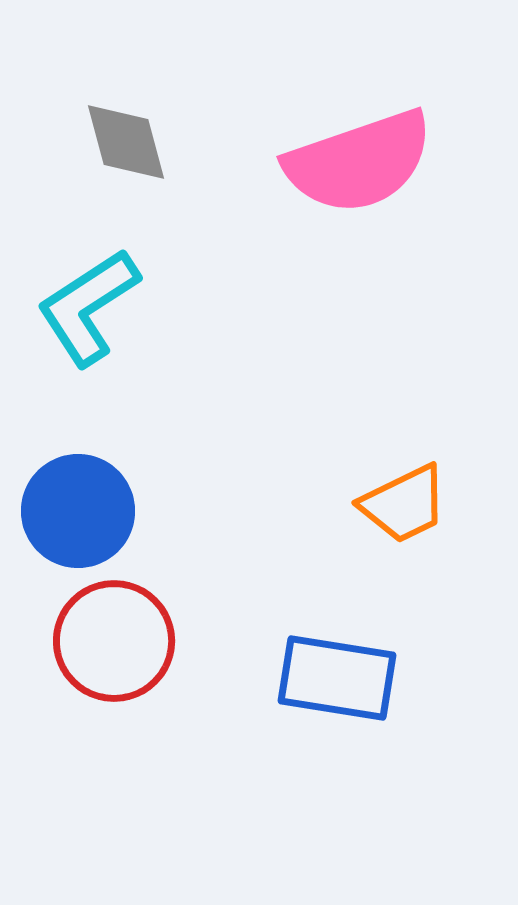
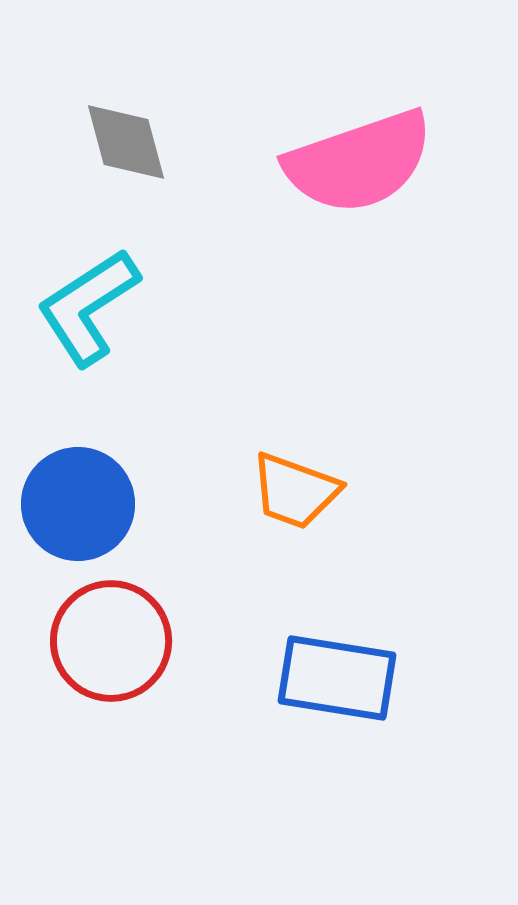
orange trapezoid: moved 109 px left, 13 px up; rotated 46 degrees clockwise
blue circle: moved 7 px up
red circle: moved 3 px left
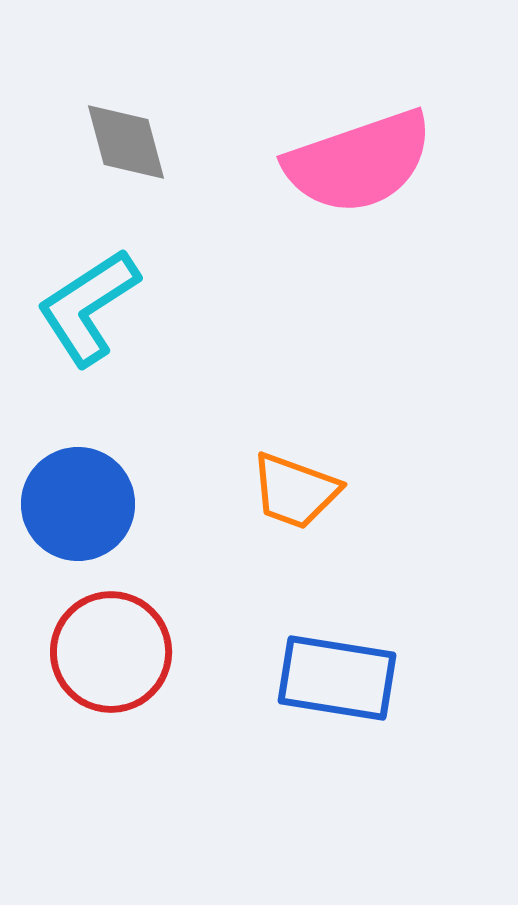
red circle: moved 11 px down
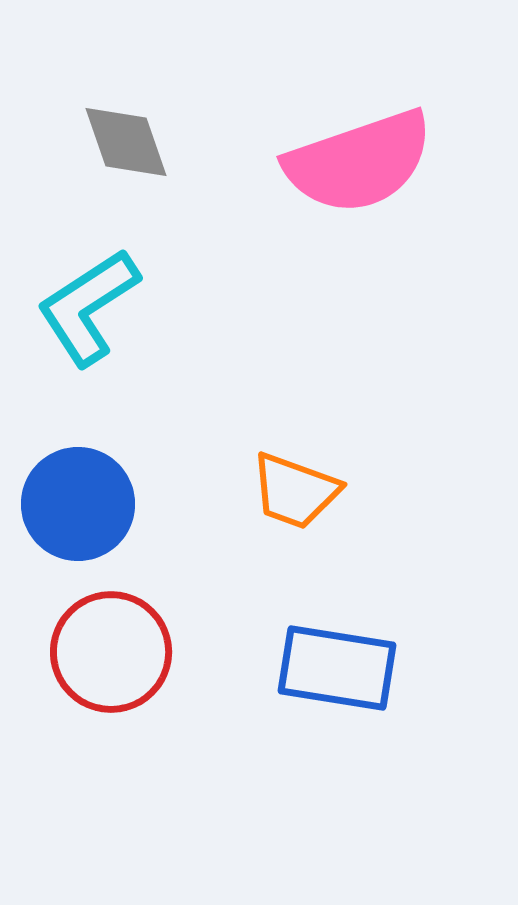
gray diamond: rotated 4 degrees counterclockwise
blue rectangle: moved 10 px up
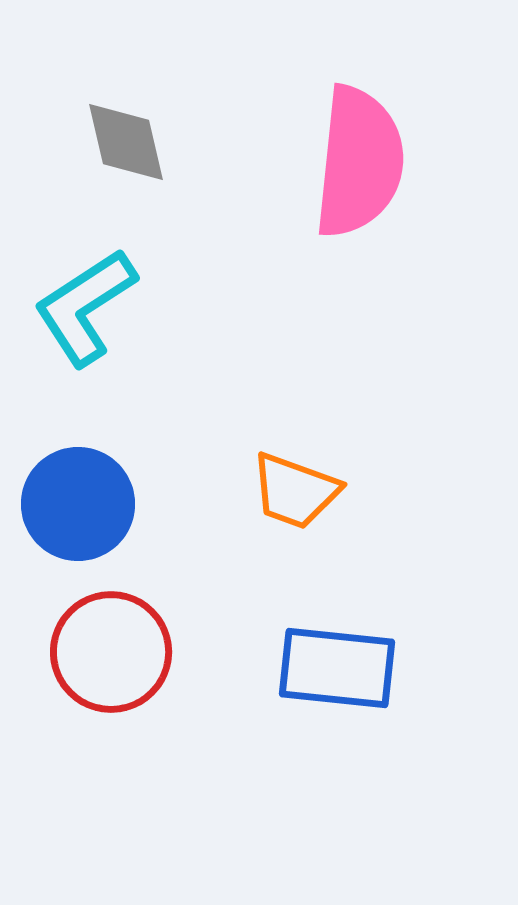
gray diamond: rotated 6 degrees clockwise
pink semicircle: rotated 65 degrees counterclockwise
cyan L-shape: moved 3 px left
blue rectangle: rotated 3 degrees counterclockwise
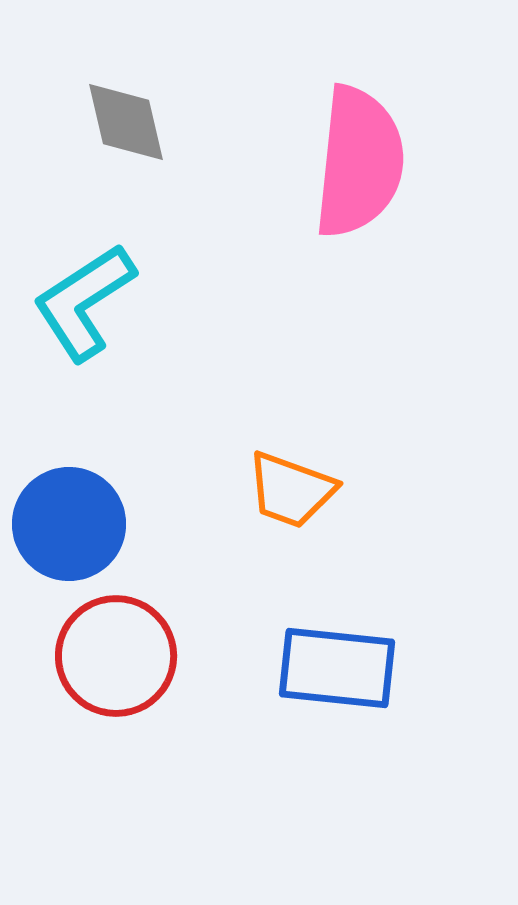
gray diamond: moved 20 px up
cyan L-shape: moved 1 px left, 5 px up
orange trapezoid: moved 4 px left, 1 px up
blue circle: moved 9 px left, 20 px down
red circle: moved 5 px right, 4 px down
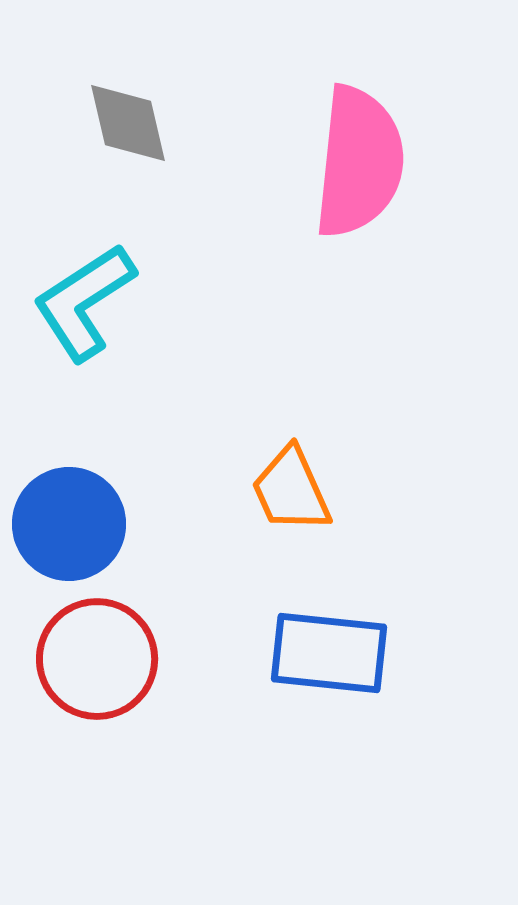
gray diamond: moved 2 px right, 1 px down
orange trapezoid: rotated 46 degrees clockwise
red circle: moved 19 px left, 3 px down
blue rectangle: moved 8 px left, 15 px up
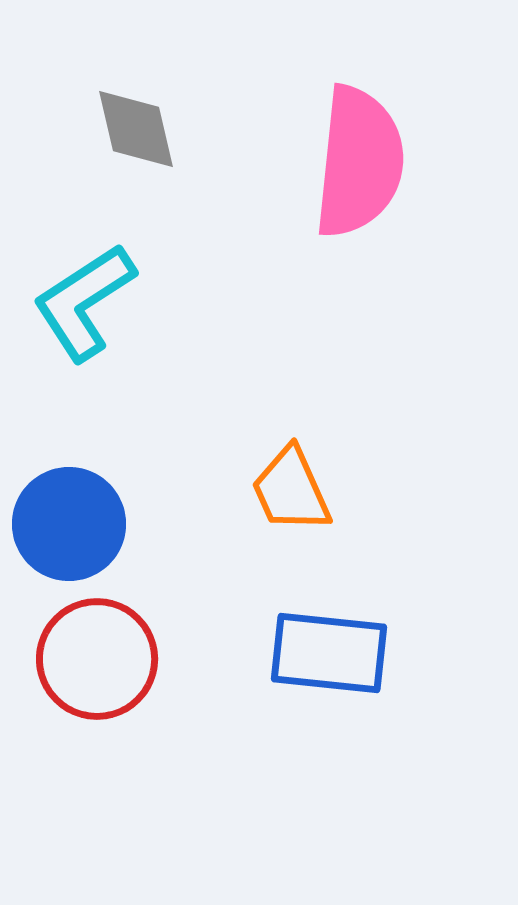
gray diamond: moved 8 px right, 6 px down
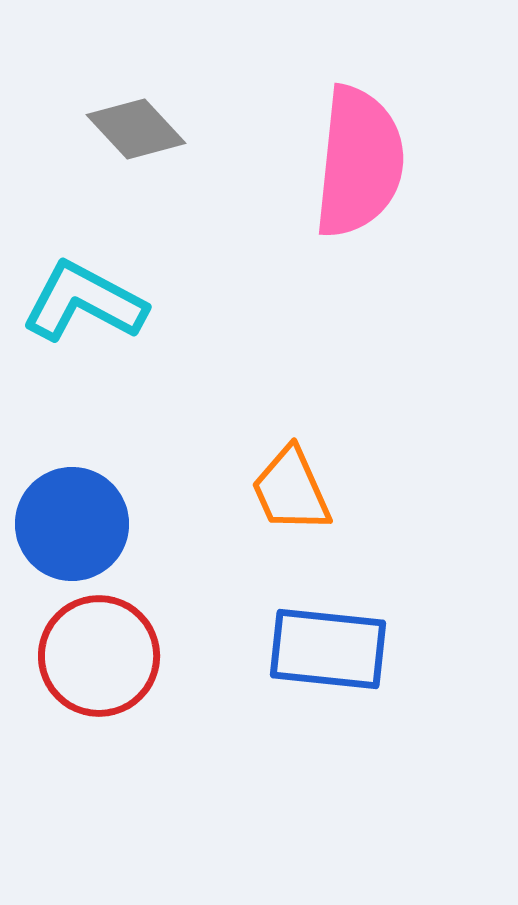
gray diamond: rotated 30 degrees counterclockwise
cyan L-shape: rotated 61 degrees clockwise
blue circle: moved 3 px right
blue rectangle: moved 1 px left, 4 px up
red circle: moved 2 px right, 3 px up
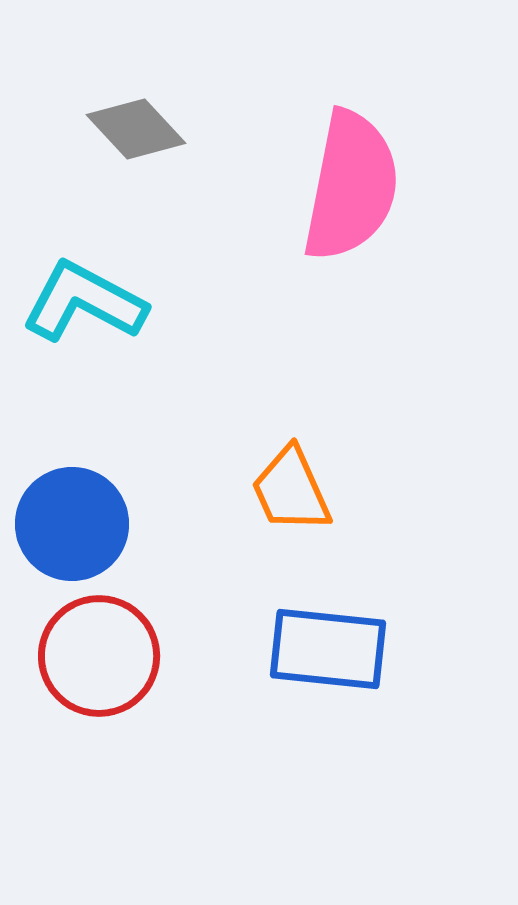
pink semicircle: moved 8 px left, 24 px down; rotated 5 degrees clockwise
